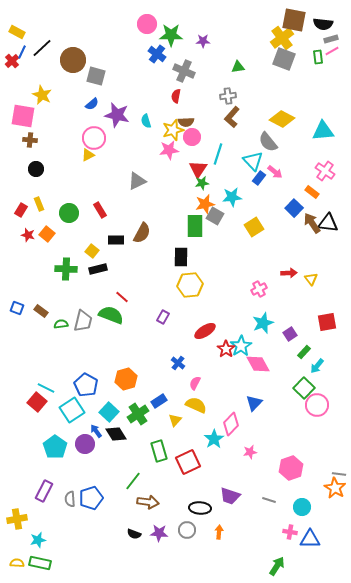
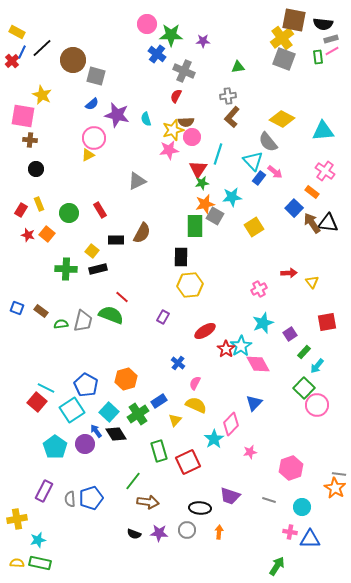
red semicircle at (176, 96): rotated 16 degrees clockwise
cyan semicircle at (146, 121): moved 2 px up
yellow triangle at (311, 279): moved 1 px right, 3 px down
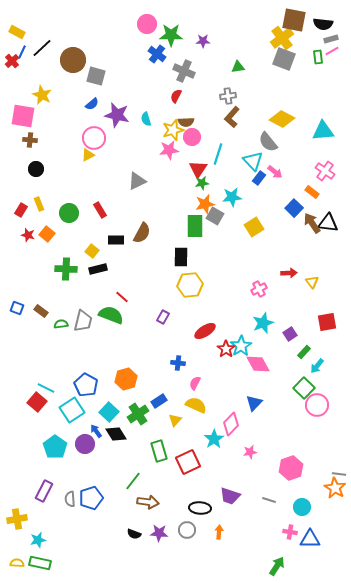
blue cross at (178, 363): rotated 32 degrees counterclockwise
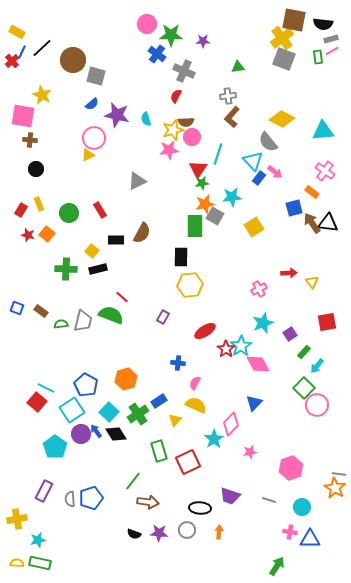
blue square at (294, 208): rotated 30 degrees clockwise
purple circle at (85, 444): moved 4 px left, 10 px up
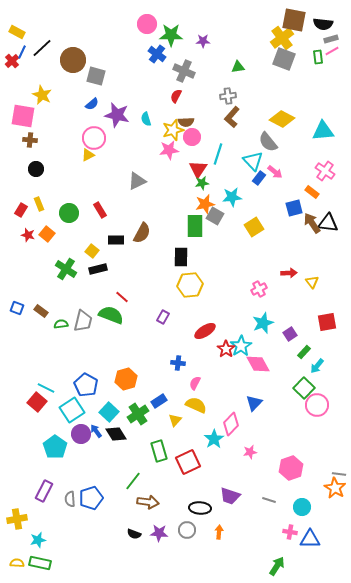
green cross at (66, 269): rotated 30 degrees clockwise
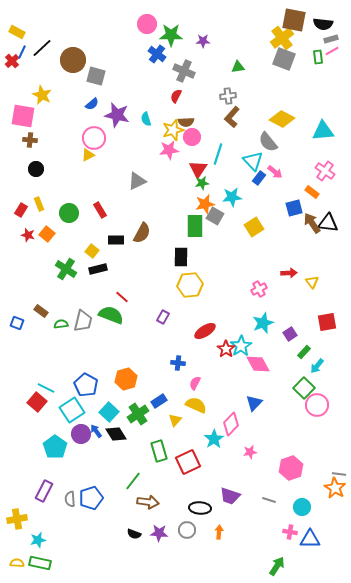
blue square at (17, 308): moved 15 px down
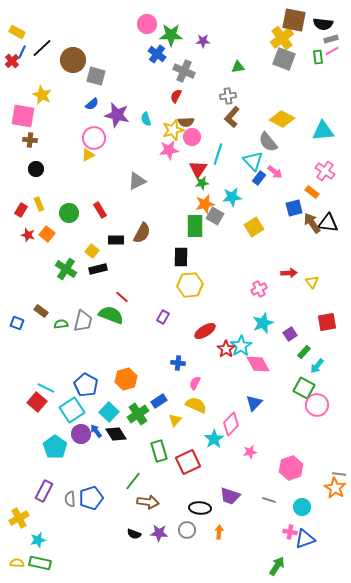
green square at (304, 388): rotated 15 degrees counterclockwise
yellow cross at (17, 519): moved 2 px right, 1 px up; rotated 18 degrees counterclockwise
blue triangle at (310, 539): moved 5 px left; rotated 20 degrees counterclockwise
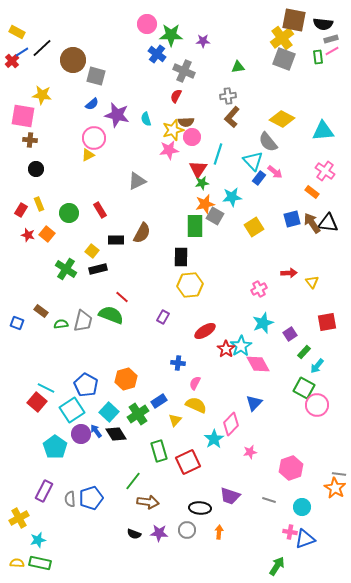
blue line at (22, 52): rotated 32 degrees clockwise
yellow star at (42, 95): rotated 18 degrees counterclockwise
blue square at (294, 208): moved 2 px left, 11 px down
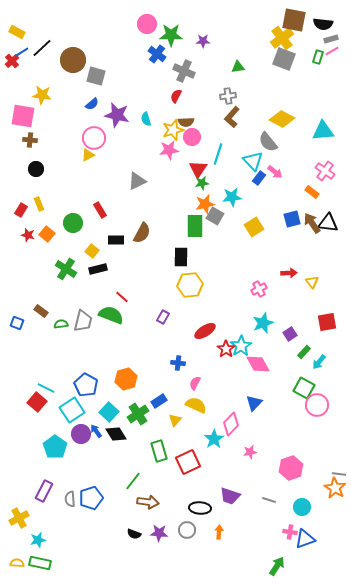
green rectangle at (318, 57): rotated 24 degrees clockwise
green circle at (69, 213): moved 4 px right, 10 px down
cyan arrow at (317, 366): moved 2 px right, 4 px up
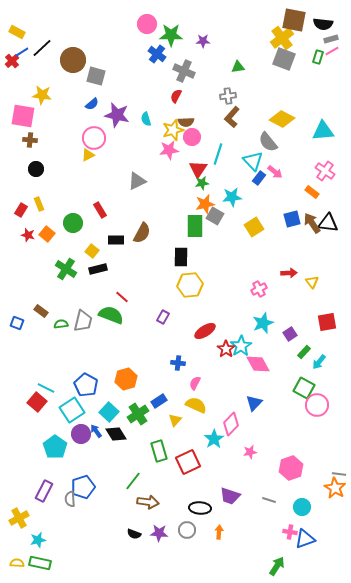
blue pentagon at (91, 498): moved 8 px left, 11 px up
